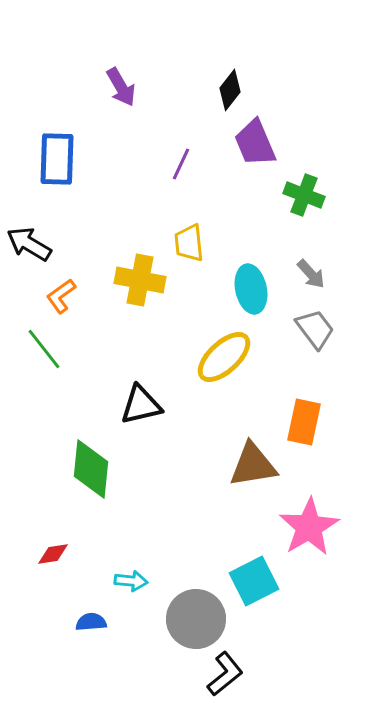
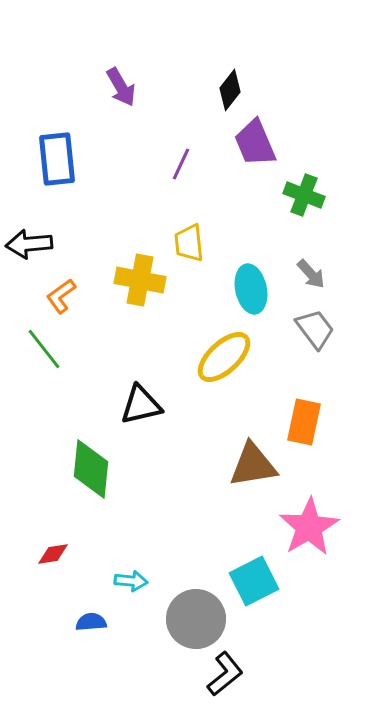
blue rectangle: rotated 8 degrees counterclockwise
black arrow: rotated 36 degrees counterclockwise
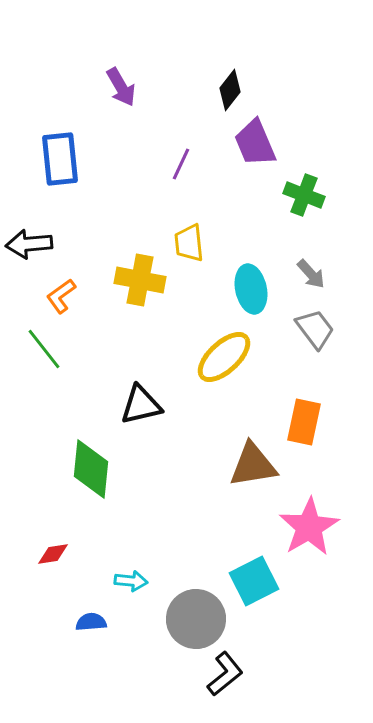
blue rectangle: moved 3 px right
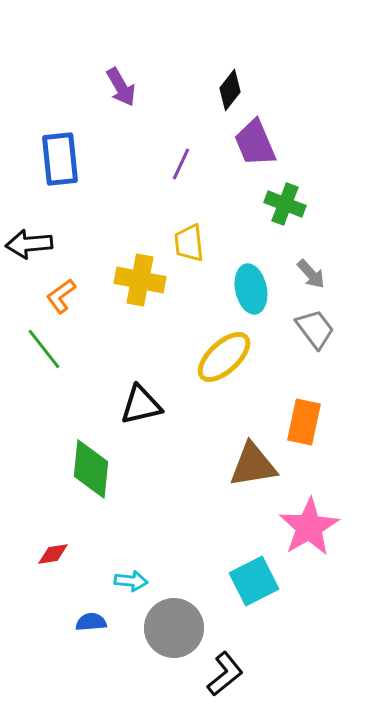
green cross: moved 19 px left, 9 px down
gray circle: moved 22 px left, 9 px down
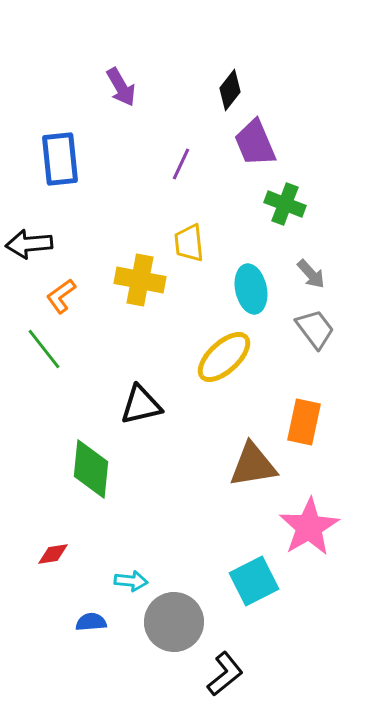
gray circle: moved 6 px up
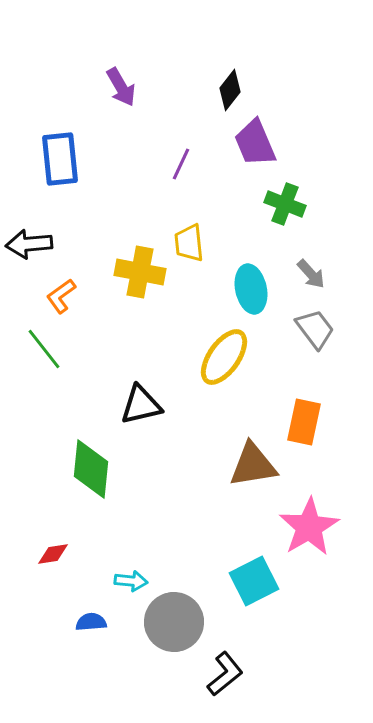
yellow cross: moved 8 px up
yellow ellipse: rotated 12 degrees counterclockwise
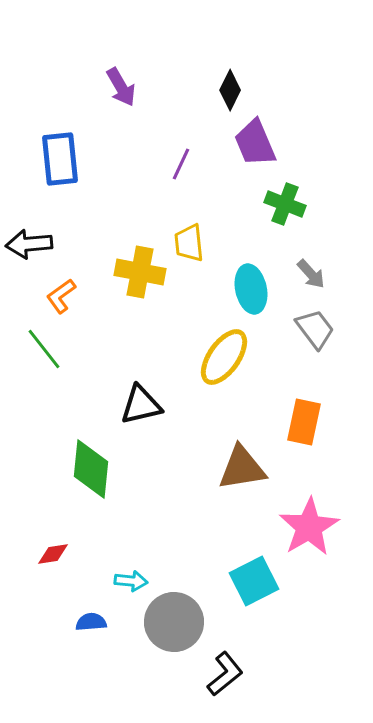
black diamond: rotated 12 degrees counterclockwise
brown triangle: moved 11 px left, 3 px down
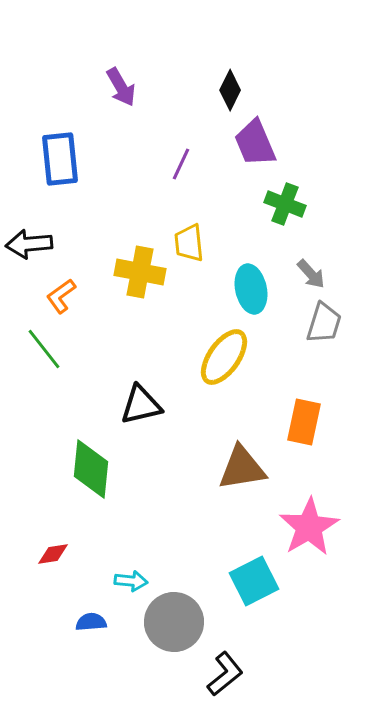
gray trapezoid: moved 9 px right, 6 px up; rotated 54 degrees clockwise
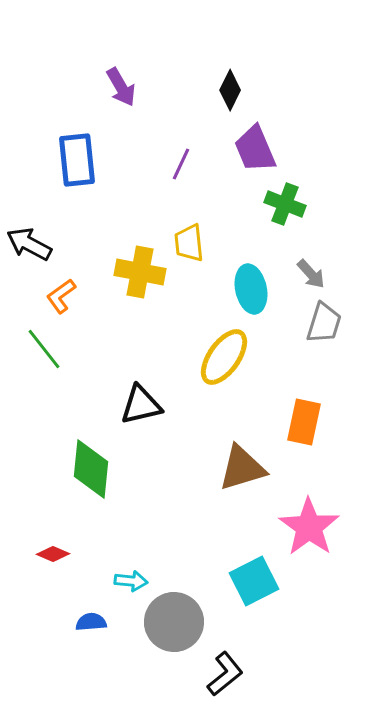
purple trapezoid: moved 6 px down
blue rectangle: moved 17 px right, 1 px down
black arrow: rotated 33 degrees clockwise
brown triangle: rotated 8 degrees counterclockwise
pink star: rotated 6 degrees counterclockwise
red diamond: rotated 32 degrees clockwise
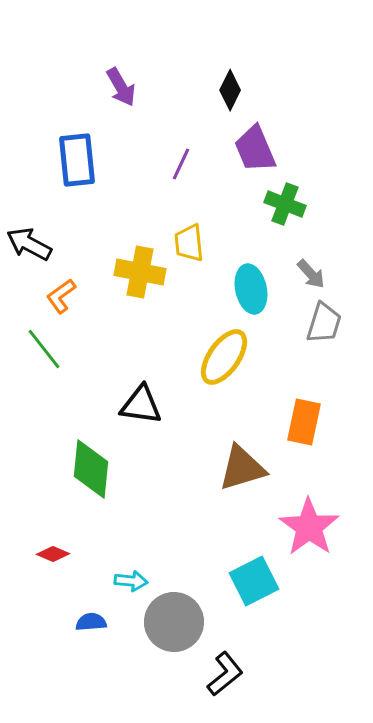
black triangle: rotated 21 degrees clockwise
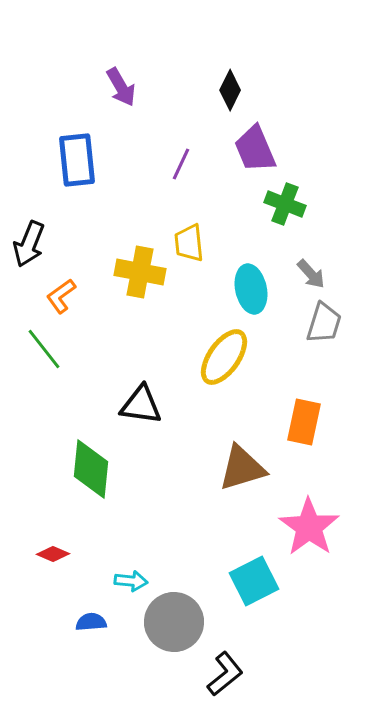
black arrow: rotated 96 degrees counterclockwise
